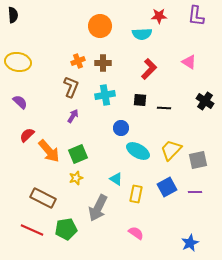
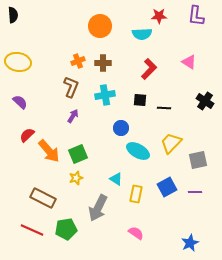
yellow trapezoid: moved 7 px up
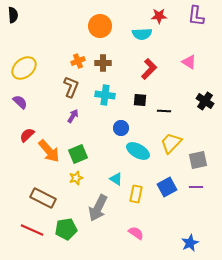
yellow ellipse: moved 6 px right, 6 px down; rotated 50 degrees counterclockwise
cyan cross: rotated 18 degrees clockwise
black line: moved 3 px down
purple line: moved 1 px right, 5 px up
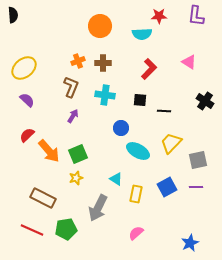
purple semicircle: moved 7 px right, 2 px up
pink semicircle: rotated 77 degrees counterclockwise
